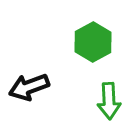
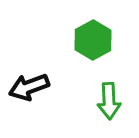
green hexagon: moved 2 px up
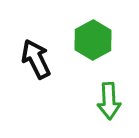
black arrow: moved 7 px right, 28 px up; rotated 84 degrees clockwise
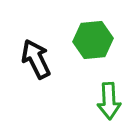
green hexagon: rotated 24 degrees clockwise
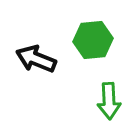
black arrow: rotated 42 degrees counterclockwise
